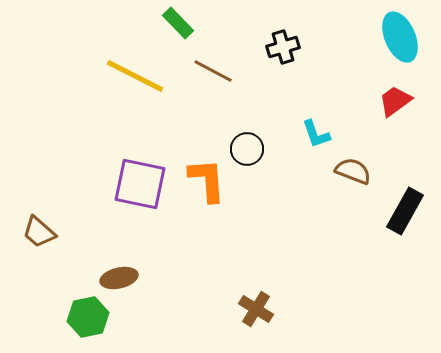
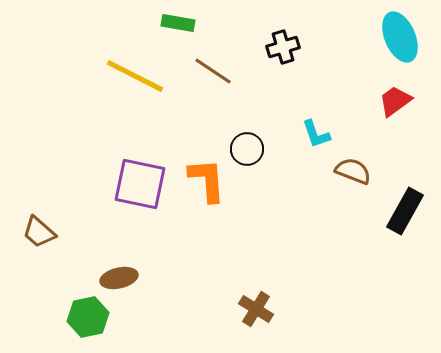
green rectangle: rotated 36 degrees counterclockwise
brown line: rotated 6 degrees clockwise
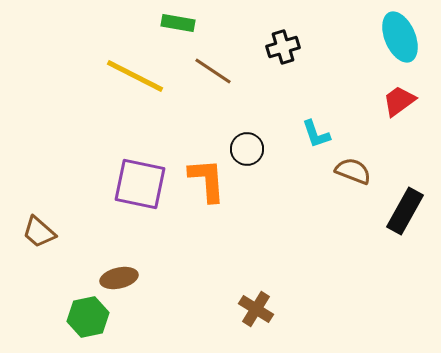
red trapezoid: moved 4 px right
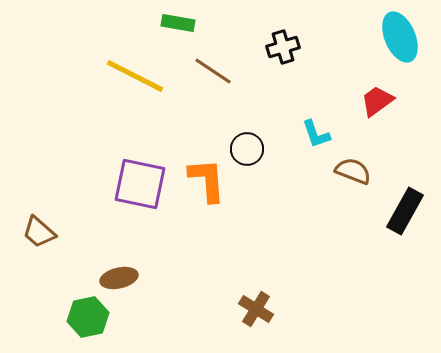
red trapezoid: moved 22 px left
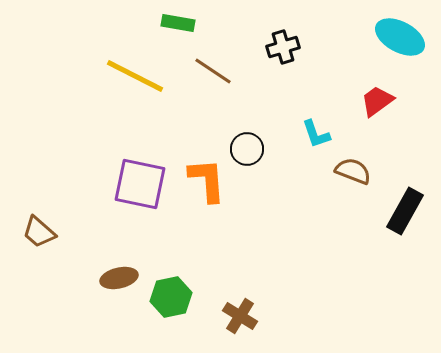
cyan ellipse: rotated 39 degrees counterclockwise
brown cross: moved 16 px left, 7 px down
green hexagon: moved 83 px right, 20 px up
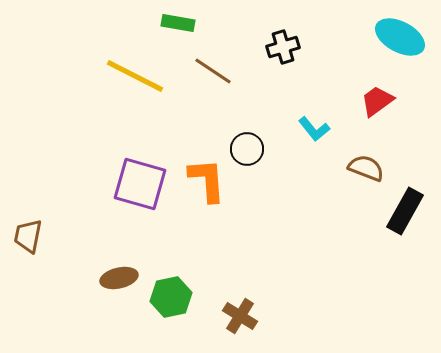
cyan L-shape: moved 2 px left, 5 px up; rotated 20 degrees counterclockwise
brown semicircle: moved 13 px right, 3 px up
purple square: rotated 4 degrees clockwise
brown trapezoid: moved 11 px left, 4 px down; rotated 60 degrees clockwise
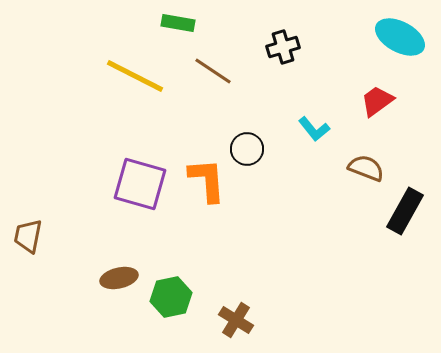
brown cross: moved 4 px left, 4 px down
